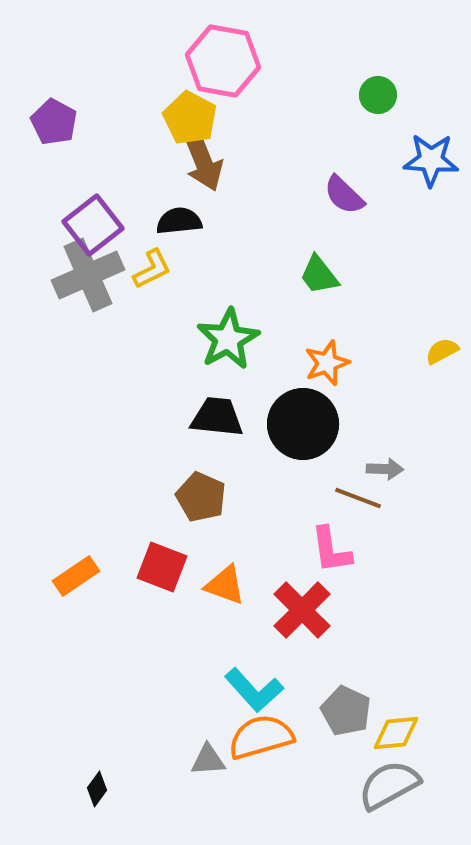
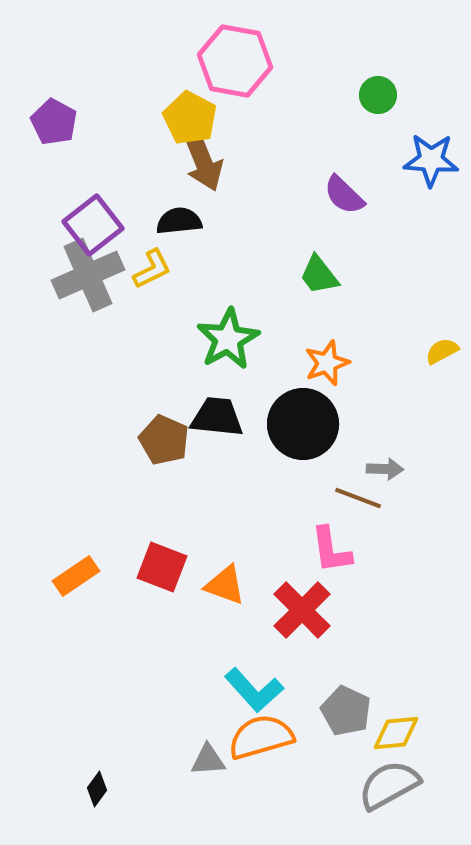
pink hexagon: moved 12 px right
brown pentagon: moved 37 px left, 57 px up
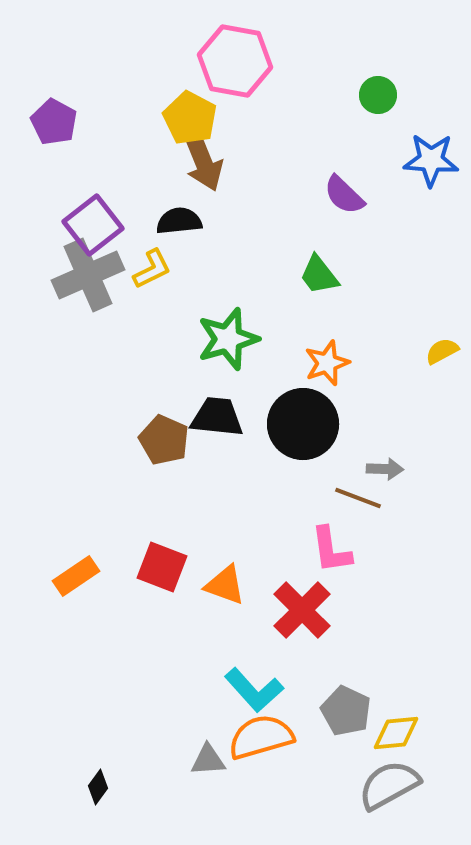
green star: rotated 12 degrees clockwise
black diamond: moved 1 px right, 2 px up
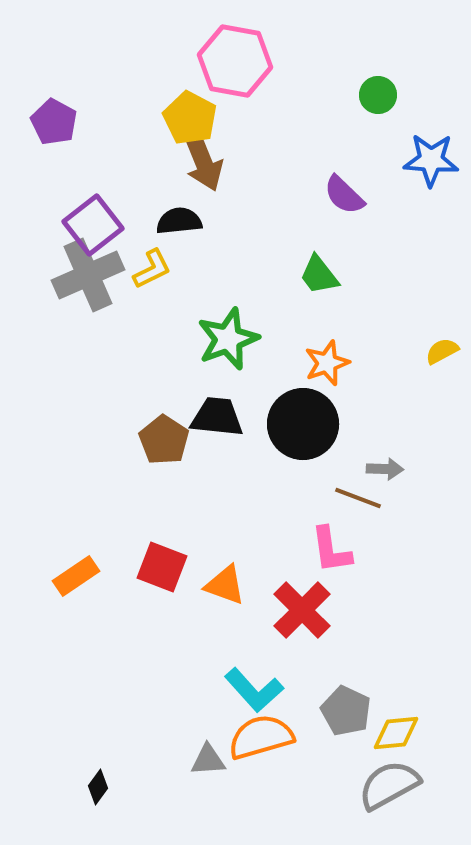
green star: rotated 4 degrees counterclockwise
brown pentagon: rotated 9 degrees clockwise
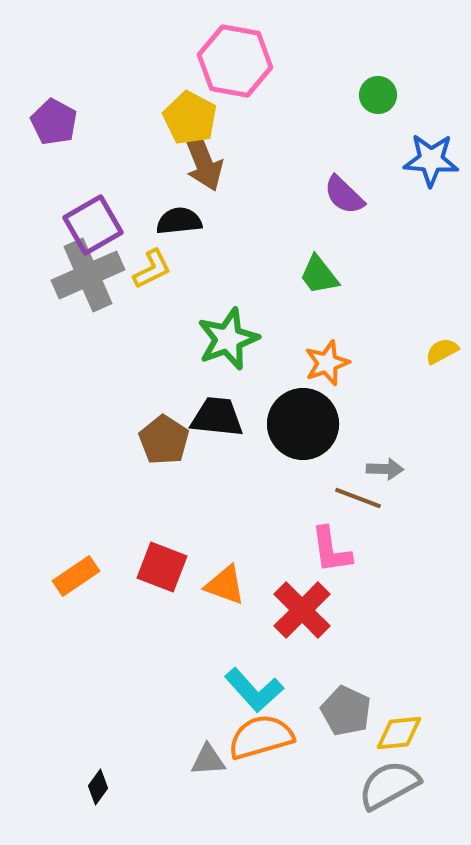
purple square: rotated 8 degrees clockwise
yellow diamond: moved 3 px right
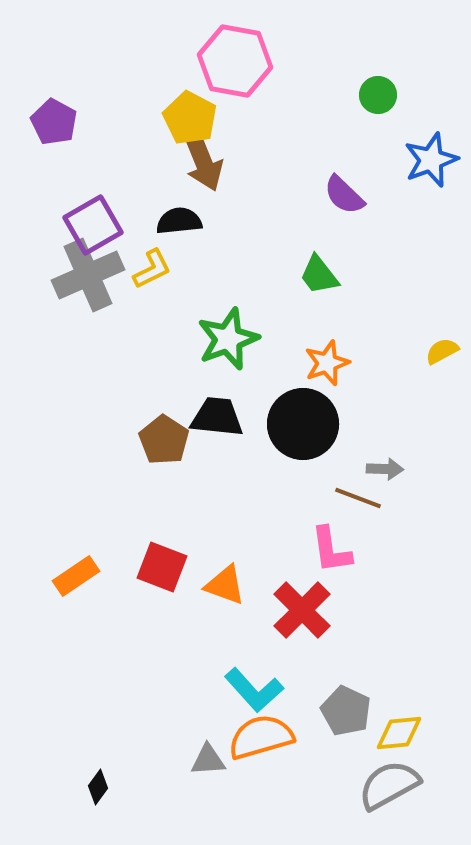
blue star: rotated 24 degrees counterclockwise
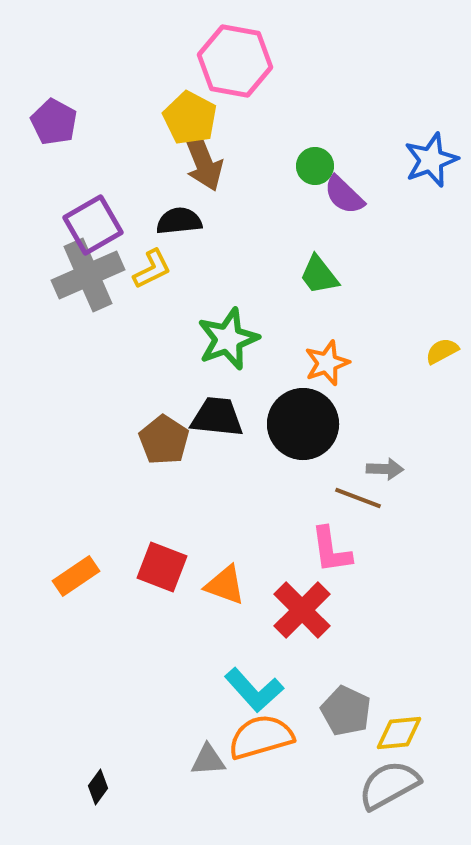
green circle: moved 63 px left, 71 px down
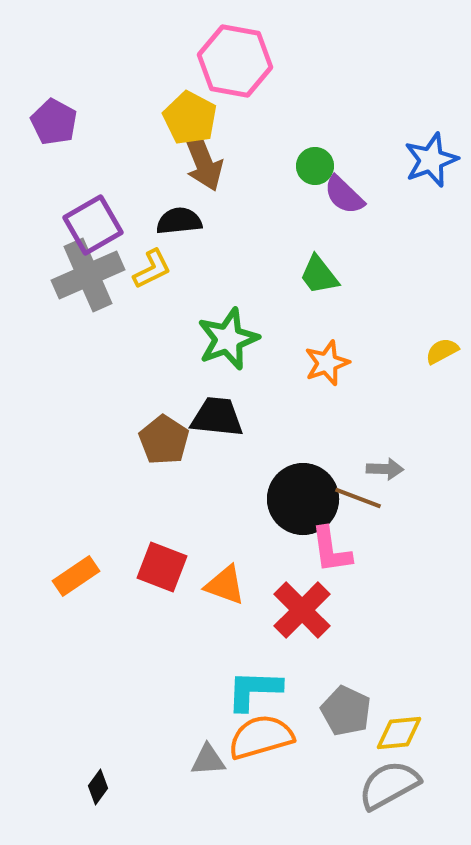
black circle: moved 75 px down
cyan L-shape: rotated 134 degrees clockwise
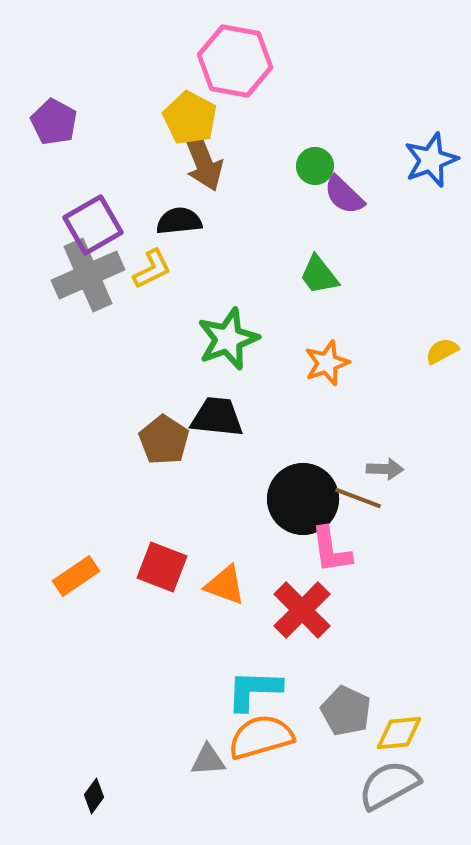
black diamond: moved 4 px left, 9 px down
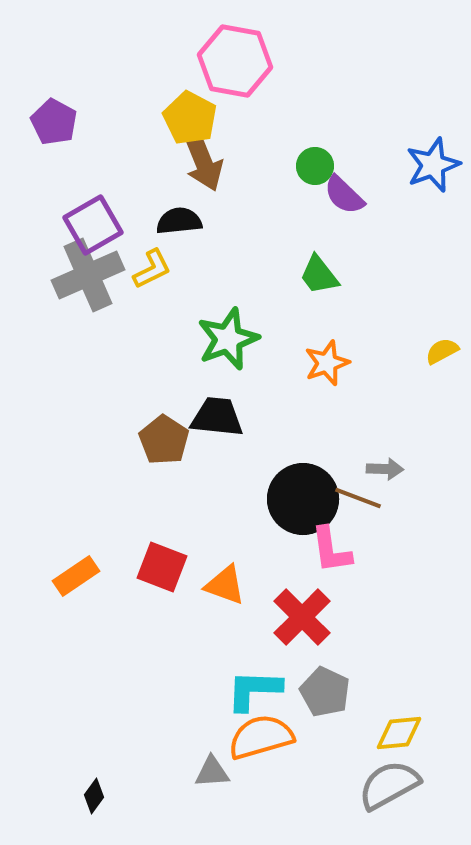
blue star: moved 2 px right, 5 px down
red cross: moved 7 px down
gray pentagon: moved 21 px left, 19 px up
gray triangle: moved 4 px right, 12 px down
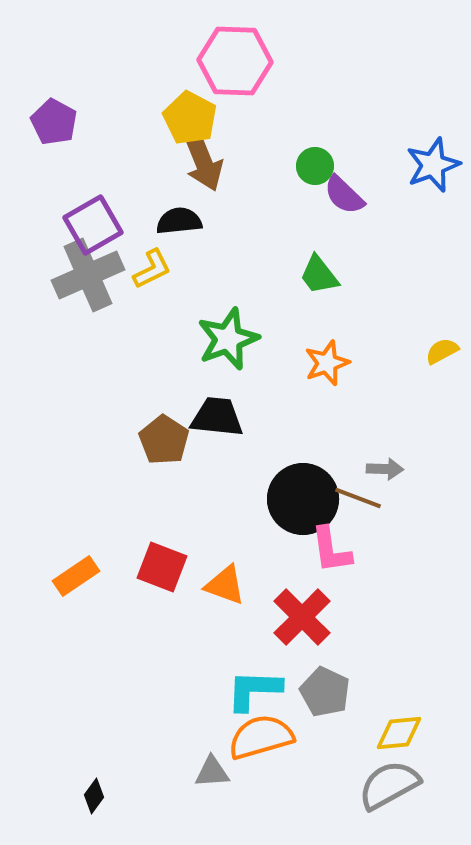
pink hexagon: rotated 8 degrees counterclockwise
